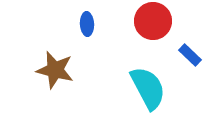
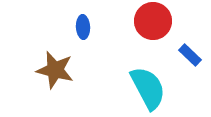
blue ellipse: moved 4 px left, 3 px down
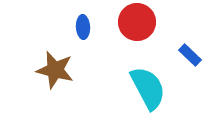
red circle: moved 16 px left, 1 px down
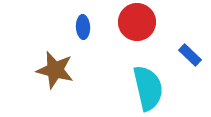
cyan semicircle: rotated 15 degrees clockwise
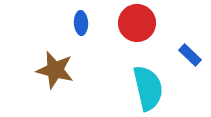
red circle: moved 1 px down
blue ellipse: moved 2 px left, 4 px up
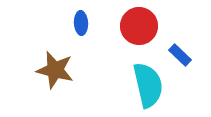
red circle: moved 2 px right, 3 px down
blue rectangle: moved 10 px left
cyan semicircle: moved 3 px up
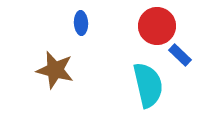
red circle: moved 18 px right
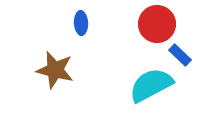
red circle: moved 2 px up
cyan semicircle: moved 3 px right; rotated 105 degrees counterclockwise
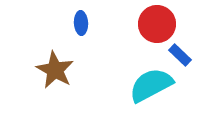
brown star: rotated 15 degrees clockwise
